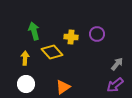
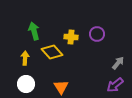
gray arrow: moved 1 px right, 1 px up
orange triangle: moved 2 px left; rotated 28 degrees counterclockwise
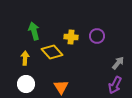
purple circle: moved 2 px down
purple arrow: rotated 24 degrees counterclockwise
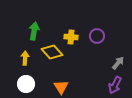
green arrow: rotated 24 degrees clockwise
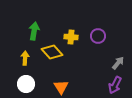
purple circle: moved 1 px right
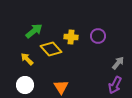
green arrow: rotated 42 degrees clockwise
yellow diamond: moved 1 px left, 3 px up
yellow arrow: moved 2 px right, 1 px down; rotated 48 degrees counterclockwise
white circle: moved 1 px left, 1 px down
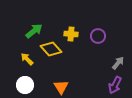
yellow cross: moved 3 px up
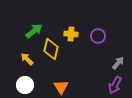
yellow diamond: rotated 55 degrees clockwise
